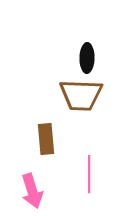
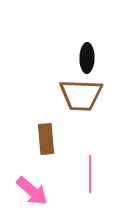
pink line: moved 1 px right
pink arrow: rotated 32 degrees counterclockwise
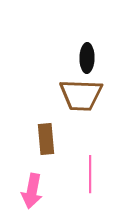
pink arrow: rotated 60 degrees clockwise
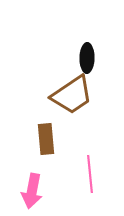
brown trapezoid: moved 9 px left; rotated 36 degrees counterclockwise
pink line: rotated 6 degrees counterclockwise
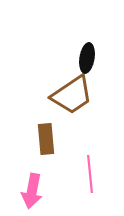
black ellipse: rotated 8 degrees clockwise
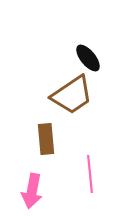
black ellipse: moved 1 px right; rotated 48 degrees counterclockwise
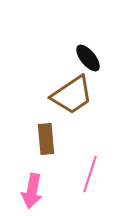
pink line: rotated 24 degrees clockwise
